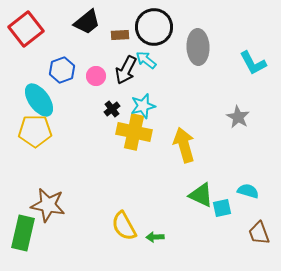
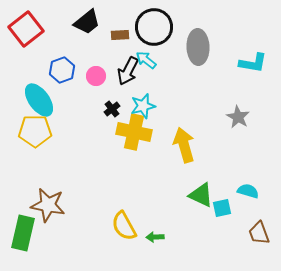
cyan L-shape: rotated 52 degrees counterclockwise
black arrow: moved 2 px right, 1 px down
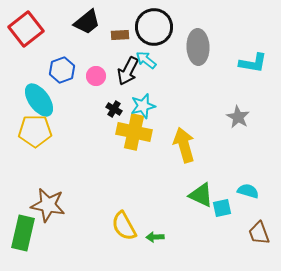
black cross: moved 2 px right; rotated 21 degrees counterclockwise
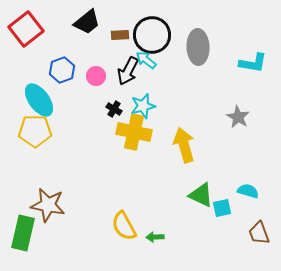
black circle: moved 2 px left, 8 px down
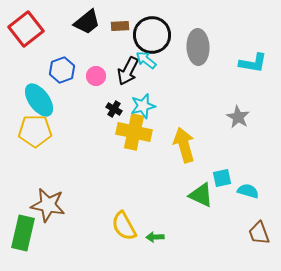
brown rectangle: moved 9 px up
cyan square: moved 30 px up
